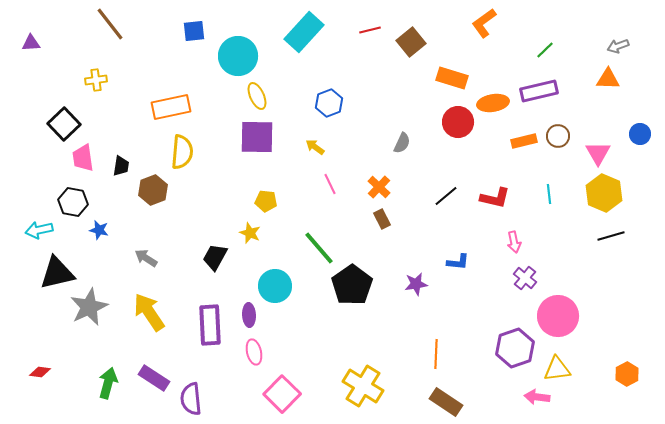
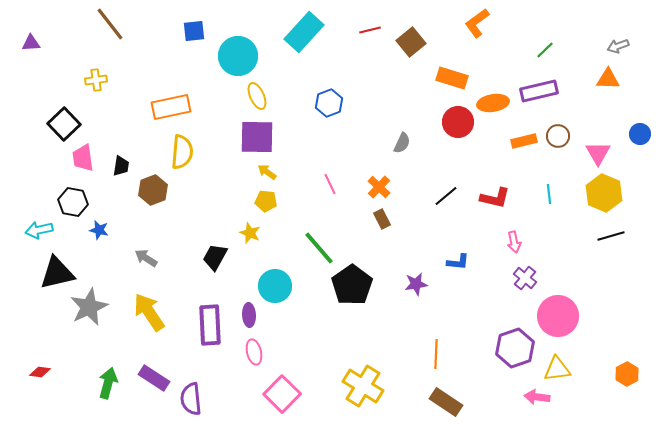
orange L-shape at (484, 23): moved 7 px left
yellow arrow at (315, 147): moved 48 px left, 25 px down
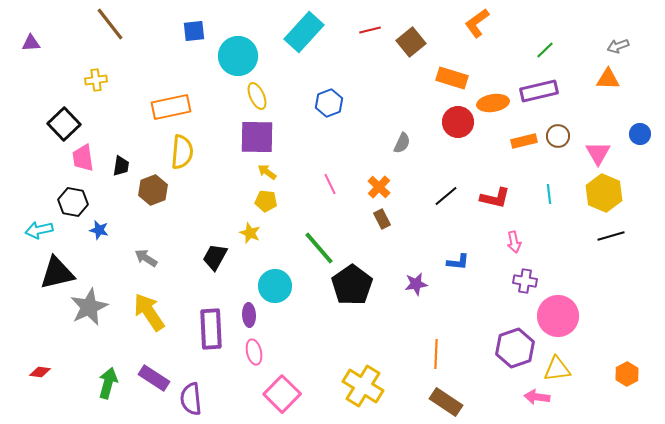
purple cross at (525, 278): moved 3 px down; rotated 30 degrees counterclockwise
purple rectangle at (210, 325): moved 1 px right, 4 px down
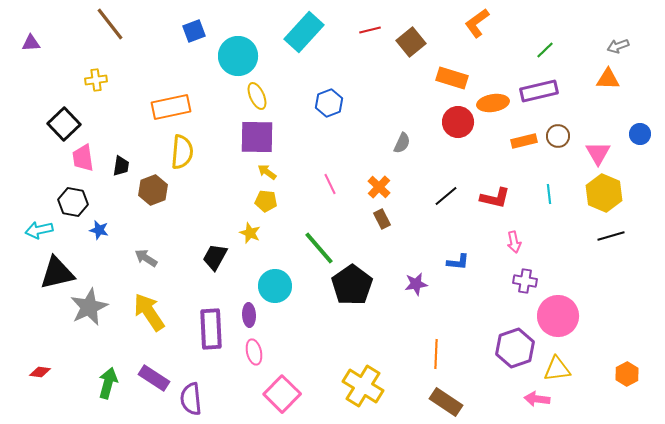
blue square at (194, 31): rotated 15 degrees counterclockwise
pink arrow at (537, 397): moved 2 px down
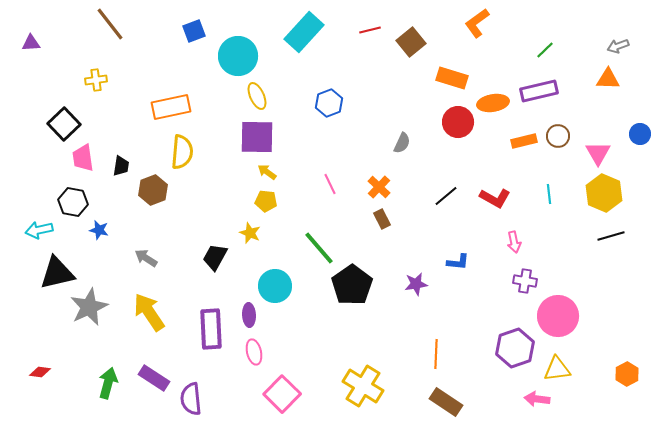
red L-shape at (495, 198): rotated 16 degrees clockwise
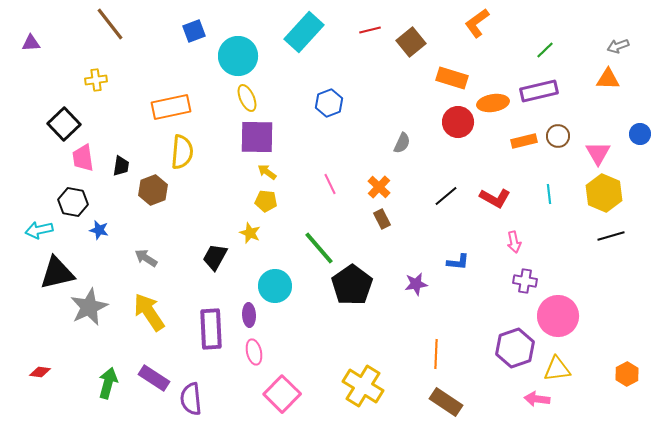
yellow ellipse at (257, 96): moved 10 px left, 2 px down
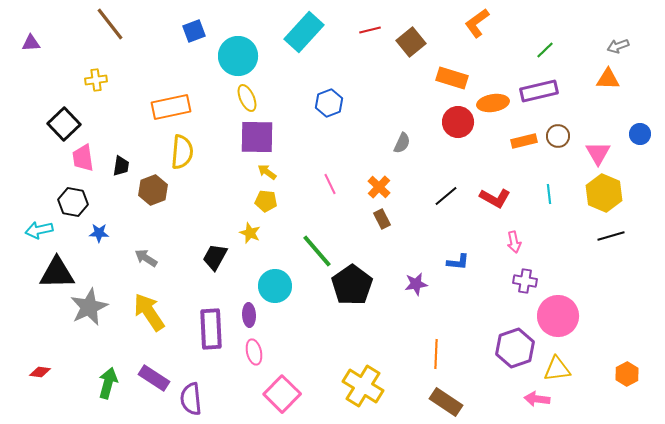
blue star at (99, 230): moved 3 px down; rotated 12 degrees counterclockwise
green line at (319, 248): moved 2 px left, 3 px down
black triangle at (57, 273): rotated 12 degrees clockwise
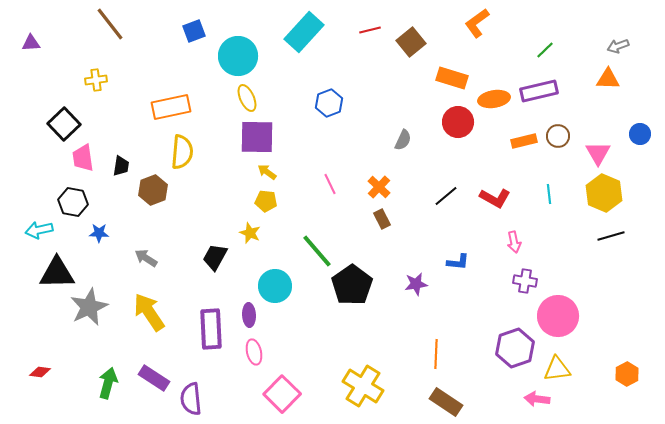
orange ellipse at (493, 103): moved 1 px right, 4 px up
gray semicircle at (402, 143): moved 1 px right, 3 px up
